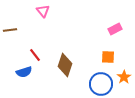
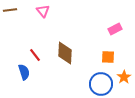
brown line: moved 20 px up
brown diamond: moved 12 px up; rotated 15 degrees counterclockwise
blue semicircle: rotated 91 degrees counterclockwise
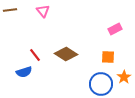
brown diamond: moved 1 px right, 1 px down; rotated 60 degrees counterclockwise
blue semicircle: rotated 91 degrees clockwise
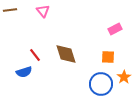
brown diamond: rotated 40 degrees clockwise
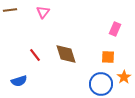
pink triangle: moved 1 px down; rotated 16 degrees clockwise
pink rectangle: rotated 40 degrees counterclockwise
blue semicircle: moved 5 px left, 9 px down
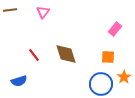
pink rectangle: rotated 16 degrees clockwise
red line: moved 1 px left
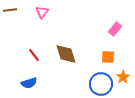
pink triangle: moved 1 px left
orange star: moved 1 px left
blue semicircle: moved 10 px right, 2 px down
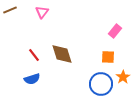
brown line: rotated 16 degrees counterclockwise
pink rectangle: moved 2 px down
brown diamond: moved 4 px left
blue semicircle: moved 3 px right, 4 px up
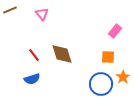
pink triangle: moved 2 px down; rotated 16 degrees counterclockwise
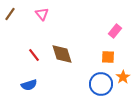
brown line: moved 4 px down; rotated 32 degrees counterclockwise
blue semicircle: moved 3 px left, 6 px down
